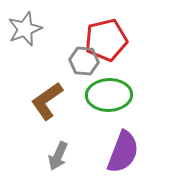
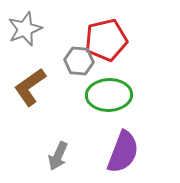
gray hexagon: moved 5 px left
brown L-shape: moved 17 px left, 14 px up
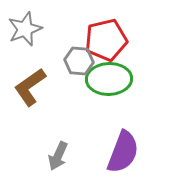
green ellipse: moved 16 px up
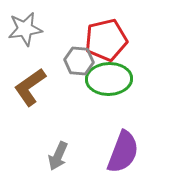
gray star: rotated 12 degrees clockwise
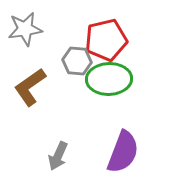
gray hexagon: moved 2 px left
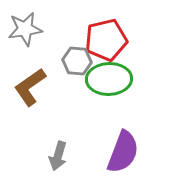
gray arrow: rotated 8 degrees counterclockwise
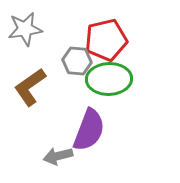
purple semicircle: moved 34 px left, 22 px up
gray arrow: rotated 60 degrees clockwise
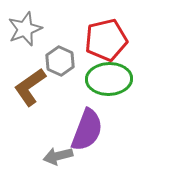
gray star: rotated 12 degrees counterclockwise
gray hexagon: moved 17 px left; rotated 20 degrees clockwise
purple semicircle: moved 2 px left
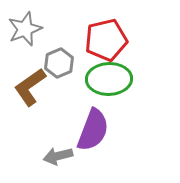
gray hexagon: moved 1 px left, 2 px down; rotated 12 degrees clockwise
purple semicircle: moved 6 px right
